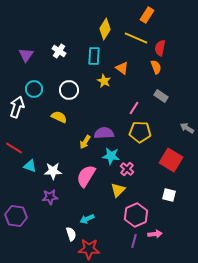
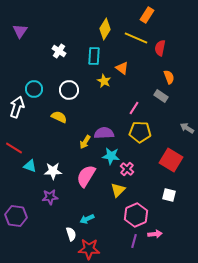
purple triangle: moved 6 px left, 24 px up
orange semicircle: moved 13 px right, 10 px down
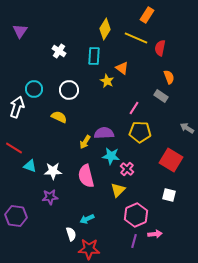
yellow star: moved 3 px right
pink semicircle: rotated 45 degrees counterclockwise
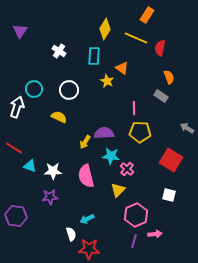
pink line: rotated 32 degrees counterclockwise
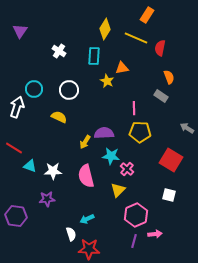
orange triangle: rotated 48 degrees counterclockwise
purple star: moved 3 px left, 2 px down
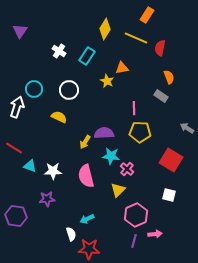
cyan rectangle: moved 7 px left; rotated 30 degrees clockwise
